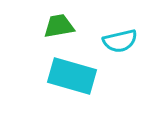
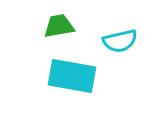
cyan rectangle: rotated 6 degrees counterclockwise
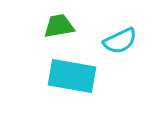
cyan semicircle: rotated 12 degrees counterclockwise
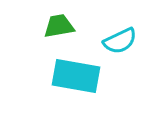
cyan rectangle: moved 4 px right
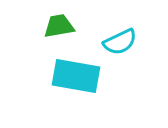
cyan semicircle: moved 1 px down
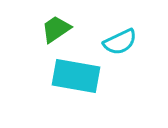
green trapezoid: moved 3 px left, 3 px down; rotated 24 degrees counterclockwise
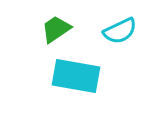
cyan semicircle: moved 11 px up
